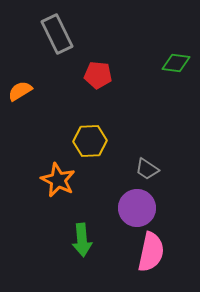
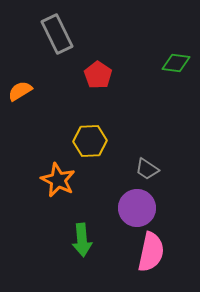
red pentagon: rotated 28 degrees clockwise
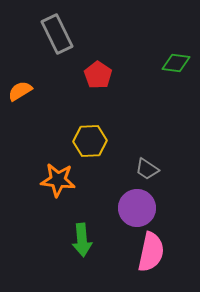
orange star: rotated 20 degrees counterclockwise
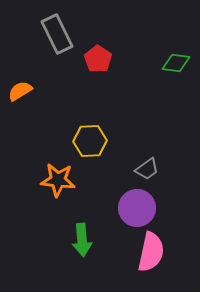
red pentagon: moved 16 px up
gray trapezoid: rotated 70 degrees counterclockwise
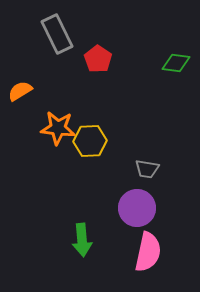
gray trapezoid: rotated 45 degrees clockwise
orange star: moved 52 px up
pink semicircle: moved 3 px left
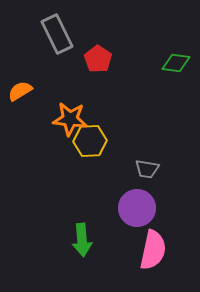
orange star: moved 12 px right, 9 px up
pink semicircle: moved 5 px right, 2 px up
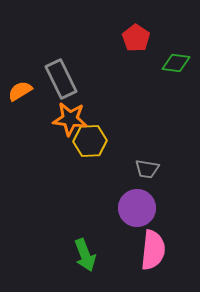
gray rectangle: moved 4 px right, 45 px down
red pentagon: moved 38 px right, 21 px up
green arrow: moved 3 px right, 15 px down; rotated 16 degrees counterclockwise
pink semicircle: rotated 6 degrees counterclockwise
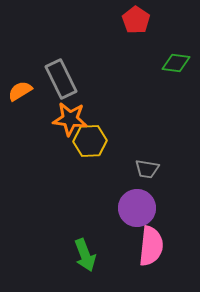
red pentagon: moved 18 px up
pink semicircle: moved 2 px left, 4 px up
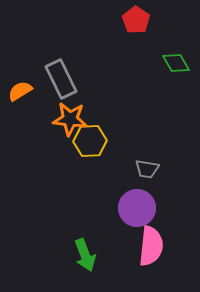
green diamond: rotated 52 degrees clockwise
